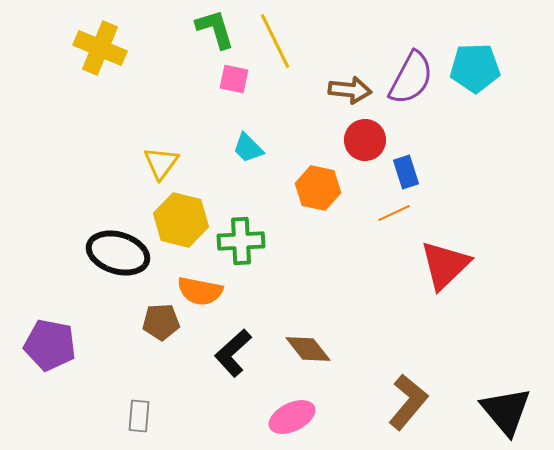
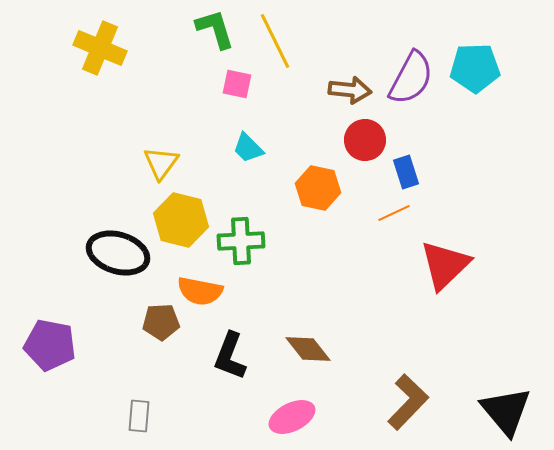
pink square: moved 3 px right, 5 px down
black L-shape: moved 3 px left, 3 px down; rotated 27 degrees counterclockwise
brown L-shape: rotated 4 degrees clockwise
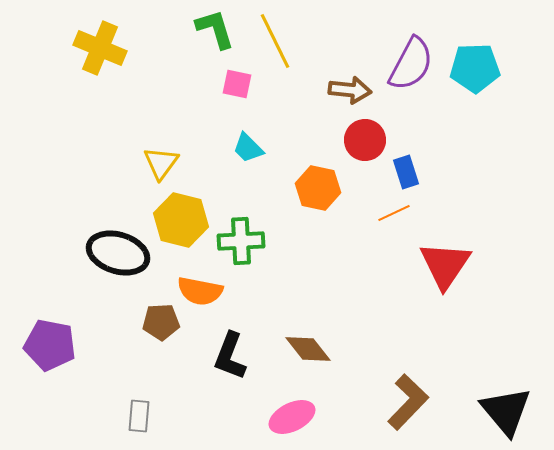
purple semicircle: moved 14 px up
red triangle: rotated 12 degrees counterclockwise
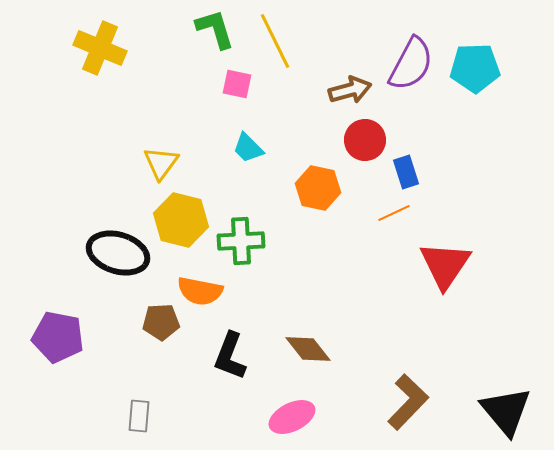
brown arrow: rotated 21 degrees counterclockwise
purple pentagon: moved 8 px right, 8 px up
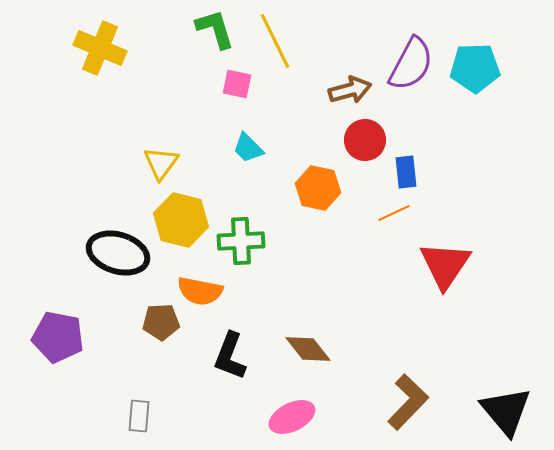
blue rectangle: rotated 12 degrees clockwise
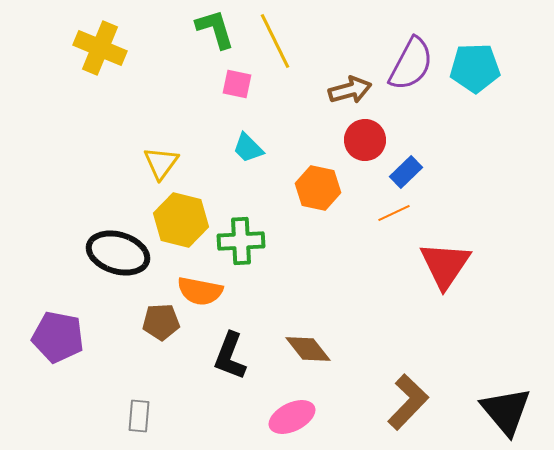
blue rectangle: rotated 52 degrees clockwise
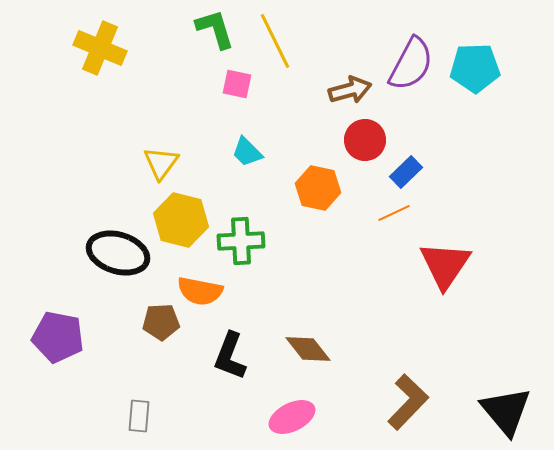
cyan trapezoid: moved 1 px left, 4 px down
